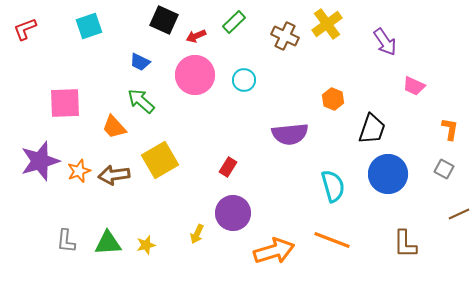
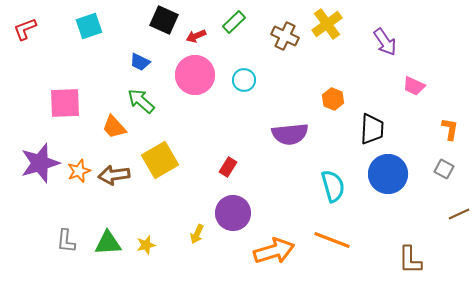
black trapezoid: rotated 16 degrees counterclockwise
purple star: moved 2 px down
brown L-shape: moved 5 px right, 16 px down
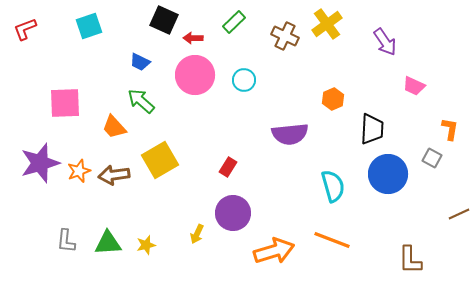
red arrow: moved 3 px left, 2 px down; rotated 24 degrees clockwise
orange hexagon: rotated 15 degrees clockwise
gray square: moved 12 px left, 11 px up
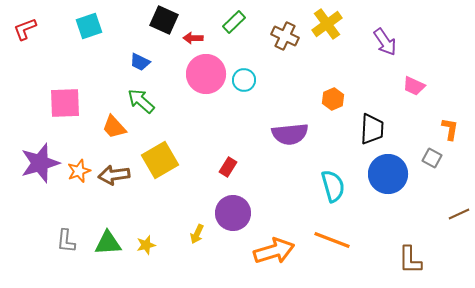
pink circle: moved 11 px right, 1 px up
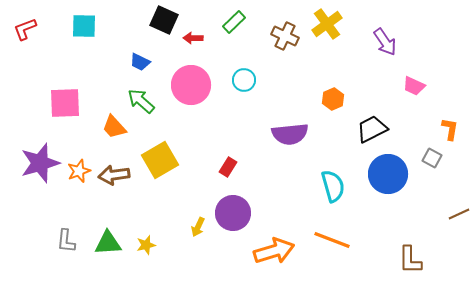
cyan square: moved 5 px left; rotated 20 degrees clockwise
pink circle: moved 15 px left, 11 px down
black trapezoid: rotated 120 degrees counterclockwise
yellow arrow: moved 1 px right, 7 px up
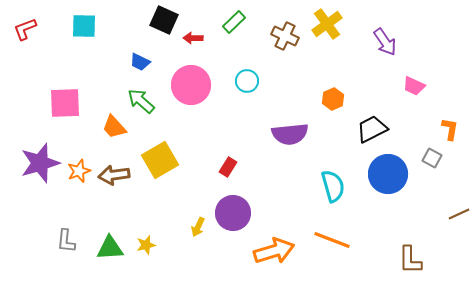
cyan circle: moved 3 px right, 1 px down
green triangle: moved 2 px right, 5 px down
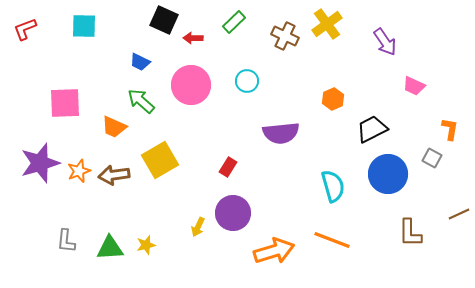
orange trapezoid: rotated 24 degrees counterclockwise
purple semicircle: moved 9 px left, 1 px up
brown L-shape: moved 27 px up
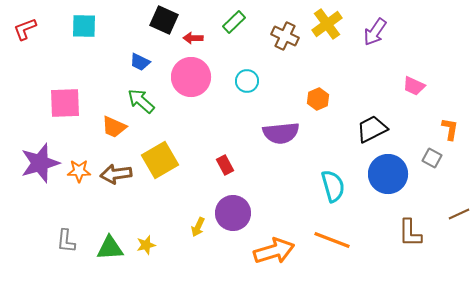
purple arrow: moved 10 px left, 10 px up; rotated 68 degrees clockwise
pink circle: moved 8 px up
orange hexagon: moved 15 px left
red rectangle: moved 3 px left, 2 px up; rotated 60 degrees counterclockwise
orange star: rotated 20 degrees clockwise
brown arrow: moved 2 px right, 1 px up
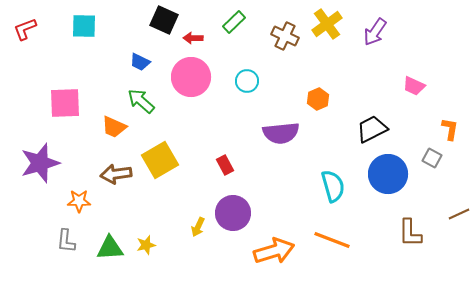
orange star: moved 30 px down
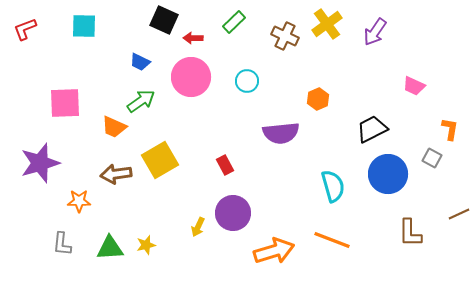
green arrow: rotated 104 degrees clockwise
gray L-shape: moved 4 px left, 3 px down
